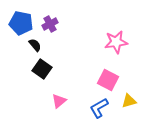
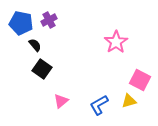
purple cross: moved 1 px left, 4 px up
pink star: rotated 25 degrees counterclockwise
pink square: moved 32 px right
pink triangle: moved 2 px right
blue L-shape: moved 3 px up
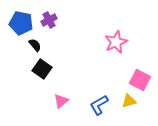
pink star: rotated 10 degrees clockwise
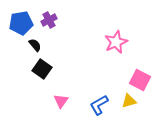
blue pentagon: rotated 20 degrees counterclockwise
pink triangle: rotated 14 degrees counterclockwise
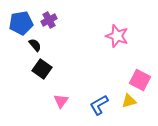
pink star: moved 1 px right, 6 px up; rotated 30 degrees counterclockwise
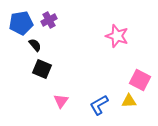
black square: rotated 12 degrees counterclockwise
yellow triangle: rotated 14 degrees clockwise
